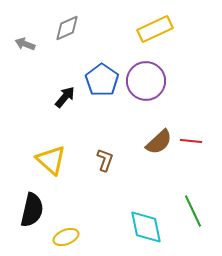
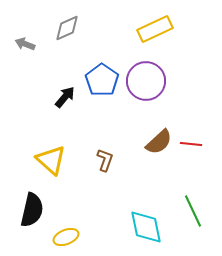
red line: moved 3 px down
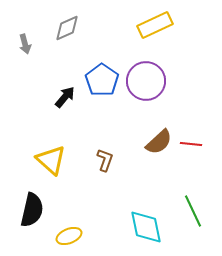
yellow rectangle: moved 4 px up
gray arrow: rotated 126 degrees counterclockwise
yellow ellipse: moved 3 px right, 1 px up
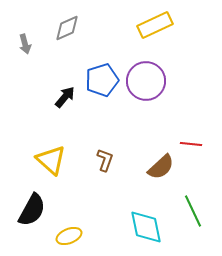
blue pentagon: rotated 20 degrees clockwise
brown semicircle: moved 2 px right, 25 px down
black semicircle: rotated 16 degrees clockwise
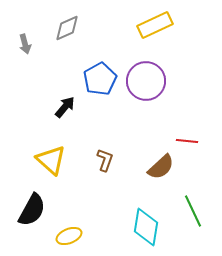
blue pentagon: moved 2 px left, 1 px up; rotated 12 degrees counterclockwise
black arrow: moved 10 px down
red line: moved 4 px left, 3 px up
cyan diamond: rotated 21 degrees clockwise
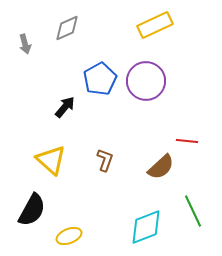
cyan diamond: rotated 60 degrees clockwise
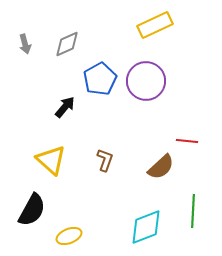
gray diamond: moved 16 px down
green line: rotated 28 degrees clockwise
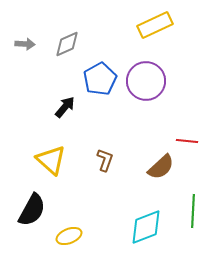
gray arrow: rotated 72 degrees counterclockwise
